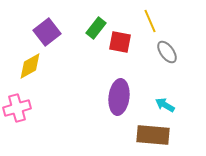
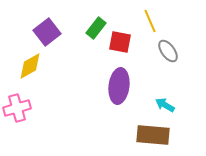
gray ellipse: moved 1 px right, 1 px up
purple ellipse: moved 11 px up
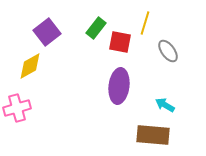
yellow line: moved 5 px left, 2 px down; rotated 40 degrees clockwise
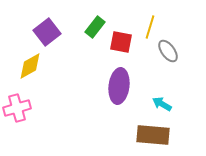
yellow line: moved 5 px right, 4 px down
green rectangle: moved 1 px left, 1 px up
red square: moved 1 px right
cyan arrow: moved 3 px left, 1 px up
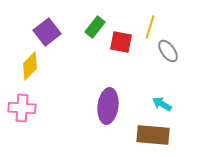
yellow diamond: rotated 16 degrees counterclockwise
purple ellipse: moved 11 px left, 20 px down
pink cross: moved 5 px right; rotated 20 degrees clockwise
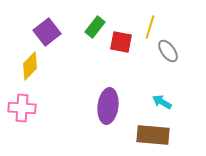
cyan arrow: moved 2 px up
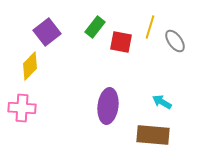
gray ellipse: moved 7 px right, 10 px up
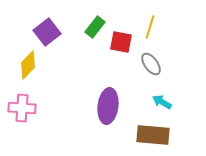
gray ellipse: moved 24 px left, 23 px down
yellow diamond: moved 2 px left, 1 px up
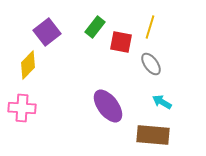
purple ellipse: rotated 44 degrees counterclockwise
